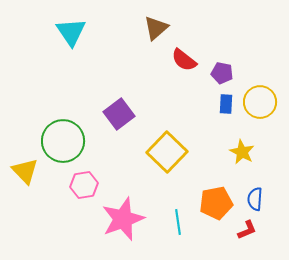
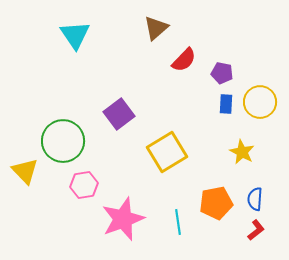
cyan triangle: moved 4 px right, 3 px down
red semicircle: rotated 84 degrees counterclockwise
yellow square: rotated 15 degrees clockwise
red L-shape: moved 9 px right; rotated 15 degrees counterclockwise
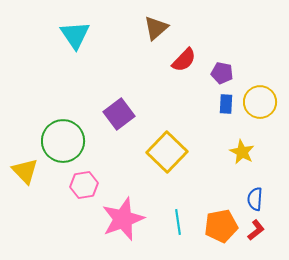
yellow square: rotated 15 degrees counterclockwise
orange pentagon: moved 5 px right, 23 px down
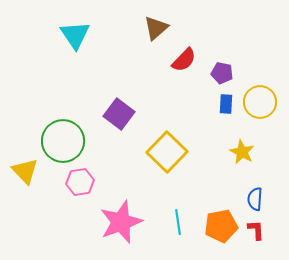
purple square: rotated 16 degrees counterclockwise
pink hexagon: moved 4 px left, 3 px up
pink star: moved 2 px left, 3 px down
red L-shape: rotated 55 degrees counterclockwise
